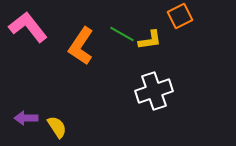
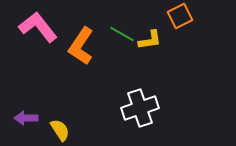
pink L-shape: moved 10 px right
white cross: moved 14 px left, 17 px down
yellow semicircle: moved 3 px right, 3 px down
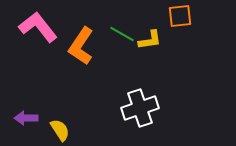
orange square: rotated 20 degrees clockwise
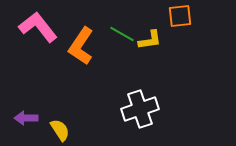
white cross: moved 1 px down
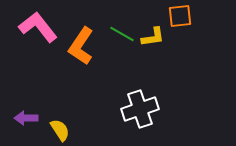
yellow L-shape: moved 3 px right, 3 px up
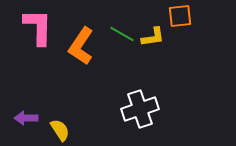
pink L-shape: rotated 39 degrees clockwise
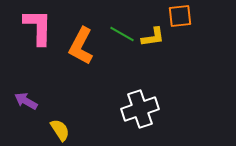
orange L-shape: rotated 6 degrees counterclockwise
purple arrow: moved 17 px up; rotated 30 degrees clockwise
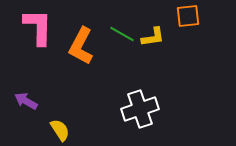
orange square: moved 8 px right
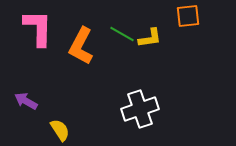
pink L-shape: moved 1 px down
yellow L-shape: moved 3 px left, 1 px down
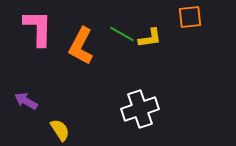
orange square: moved 2 px right, 1 px down
